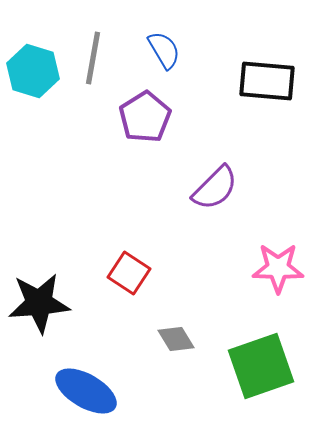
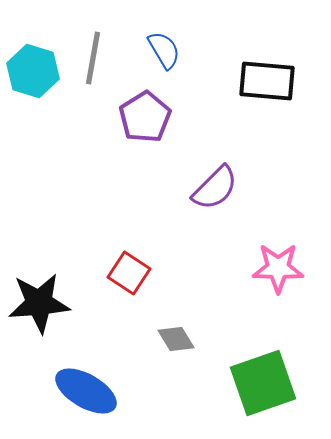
green square: moved 2 px right, 17 px down
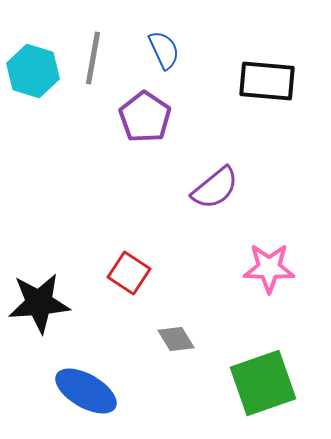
blue semicircle: rotated 6 degrees clockwise
purple pentagon: rotated 6 degrees counterclockwise
purple semicircle: rotated 6 degrees clockwise
pink star: moved 9 px left
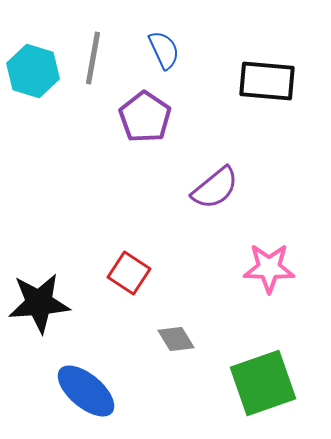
blue ellipse: rotated 10 degrees clockwise
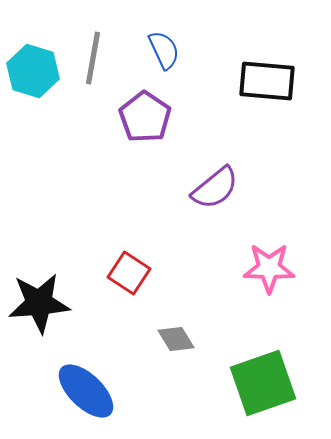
blue ellipse: rotated 4 degrees clockwise
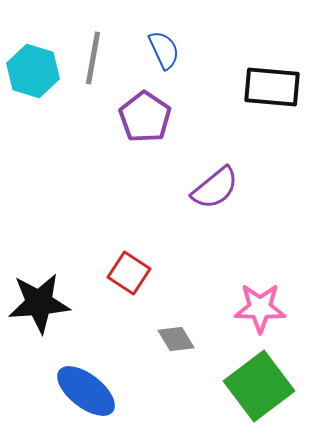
black rectangle: moved 5 px right, 6 px down
pink star: moved 9 px left, 40 px down
green square: moved 4 px left, 3 px down; rotated 18 degrees counterclockwise
blue ellipse: rotated 6 degrees counterclockwise
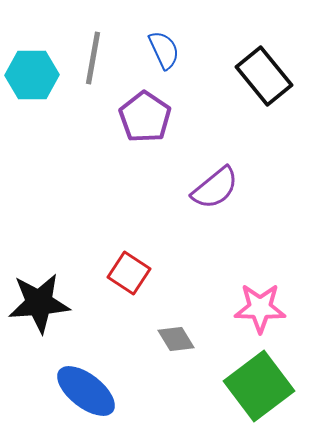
cyan hexagon: moved 1 px left, 4 px down; rotated 18 degrees counterclockwise
black rectangle: moved 8 px left, 11 px up; rotated 46 degrees clockwise
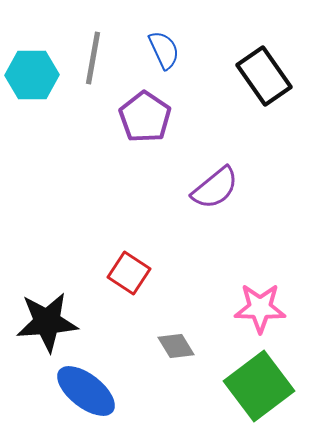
black rectangle: rotated 4 degrees clockwise
black star: moved 8 px right, 19 px down
gray diamond: moved 7 px down
